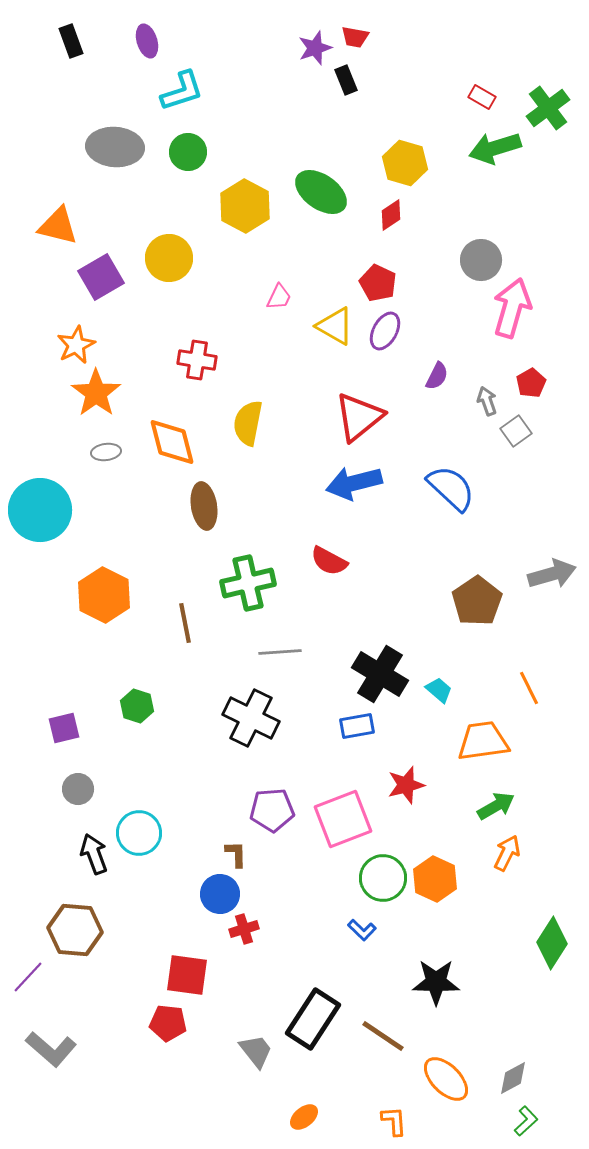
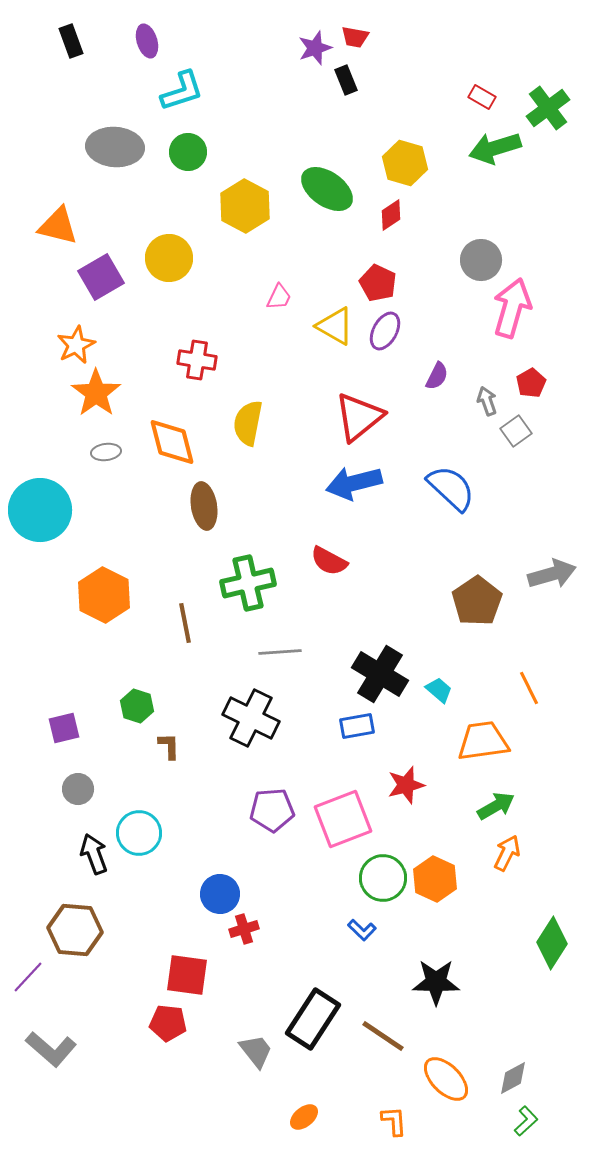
green ellipse at (321, 192): moved 6 px right, 3 px up
brown L-shape at (236, 854): moved 67 px left, 108 px up
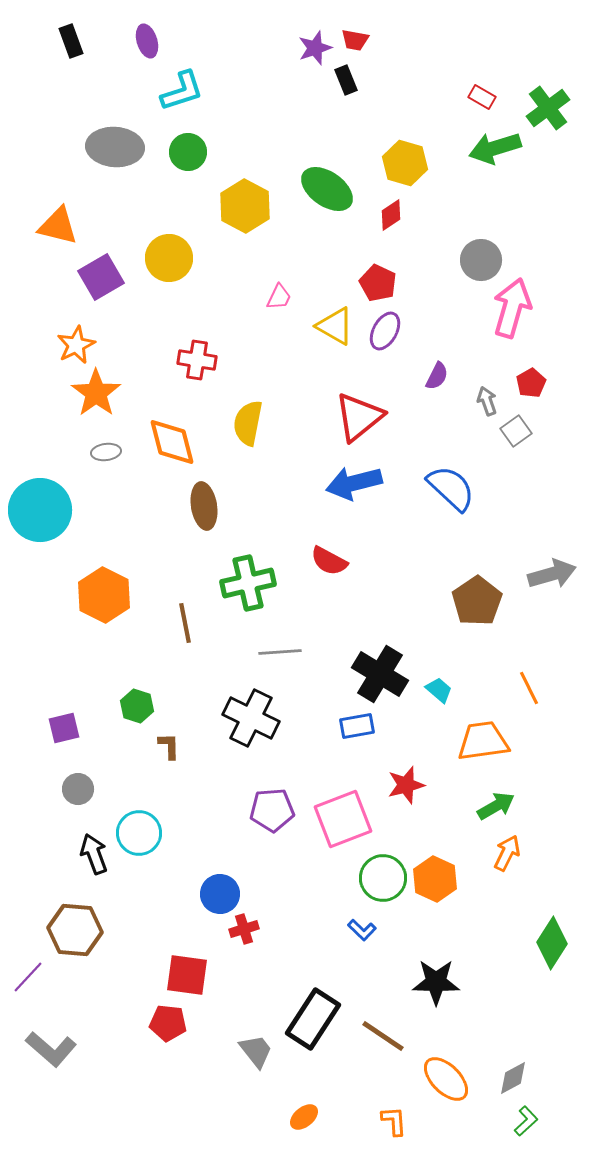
red trapezoid at (355, 37): moved 3 px down
